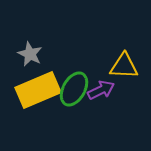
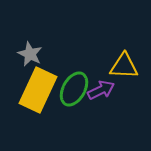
yellow rectangle: rotated 42 degrees counterclockwise
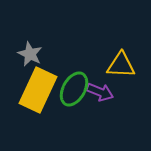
yellow triangle: moved 3 px left, 1 px up
purple arrow: moved 1 px left, 2 px down; rotated 48 degrees clockwise
